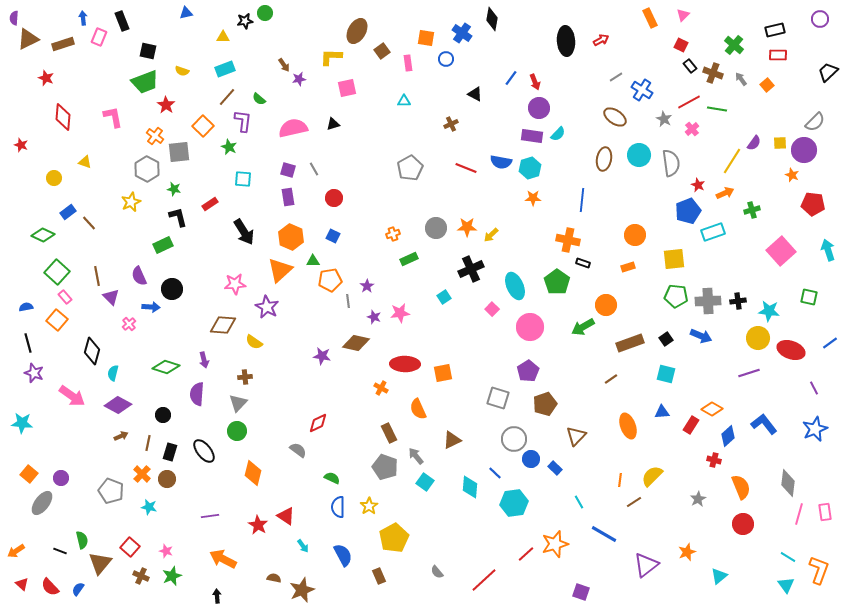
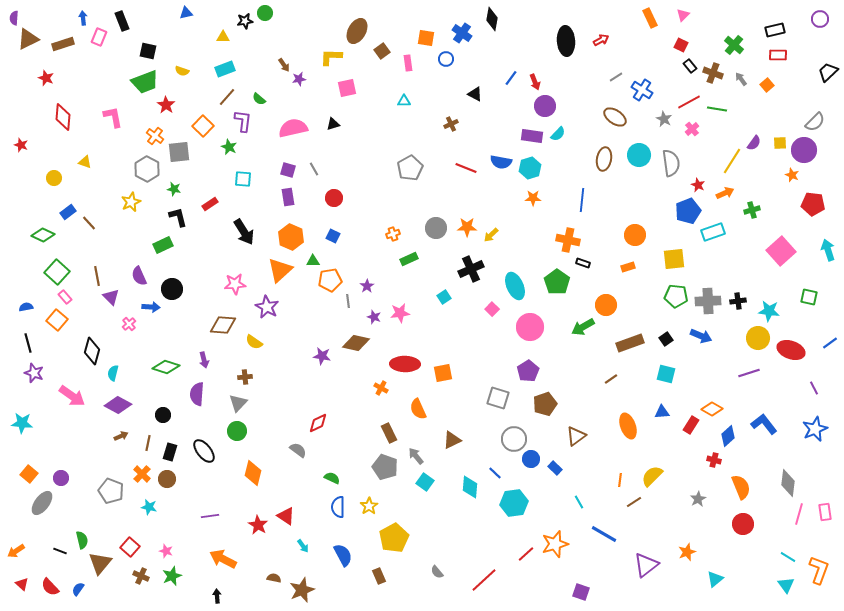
purple circle at (539, 108): moved 6 px right, 2 px up
brown triangle at (576, 436): rotated 10 degrees clockwise
cyan triangle at (719, 576): moved 4 px left, 3 px down
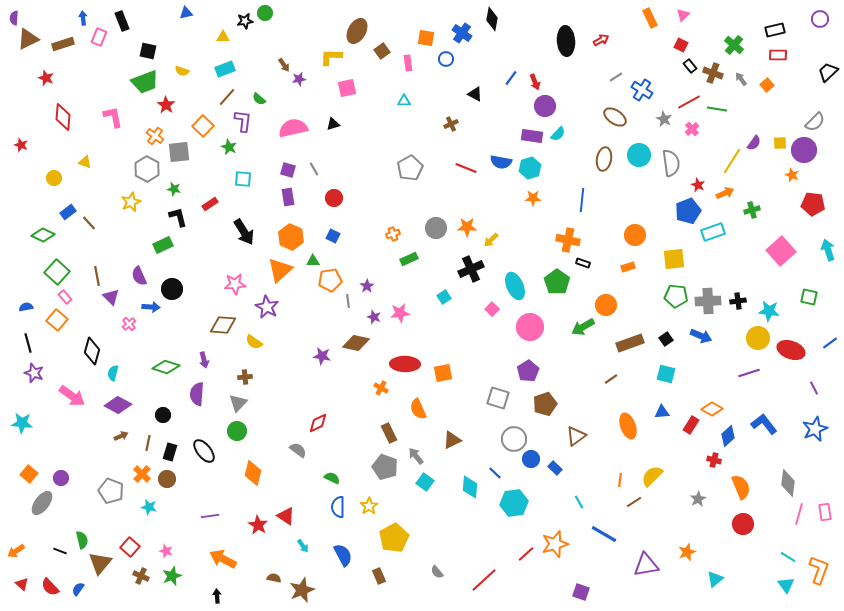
yellow arrow at (491, 235): moved 5 px down
purple triangle at (646, 565): rotated 28 degrees clockwise
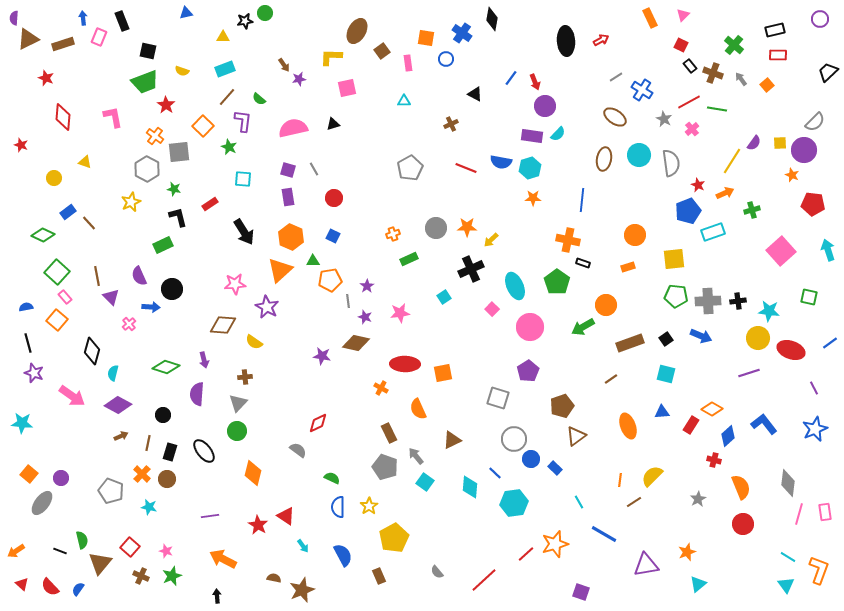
purple star at (374, 317): moved 9 px left
brown pentagon at (545, 404): moved 17 px right, 2 px down
cyan triangle at (715, 579): moved 17 px left, 5 px down
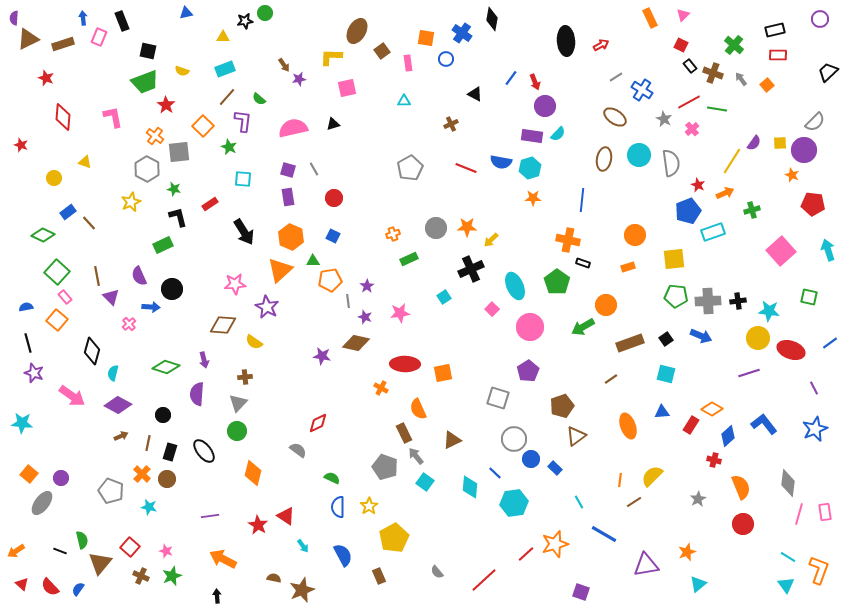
red arrow at (601, 40): moved 5 px down
brown rectangle at (389, 433): moved 15 px right
